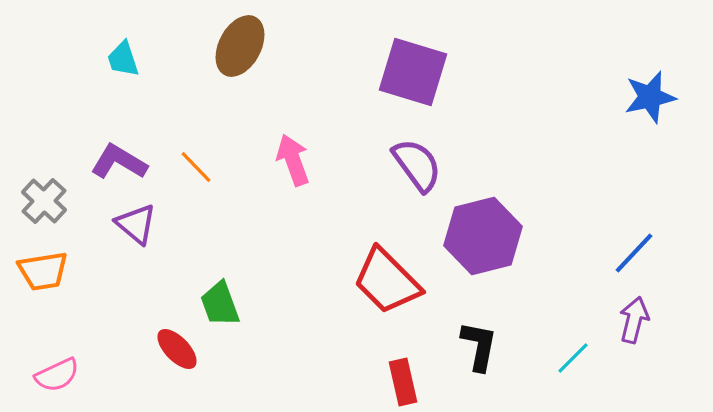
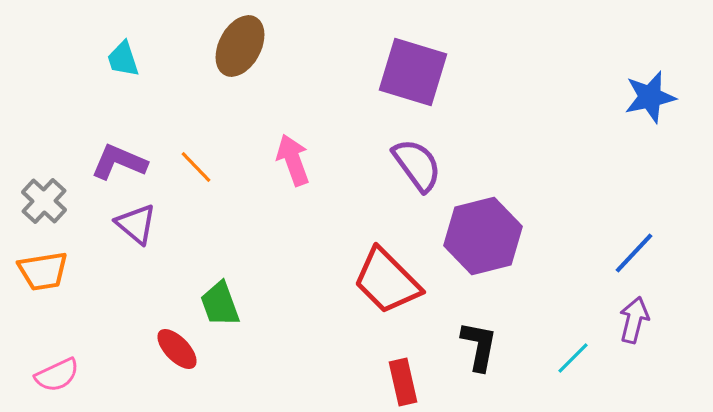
purple L-shape: rotated 8 degrees counterclockwise
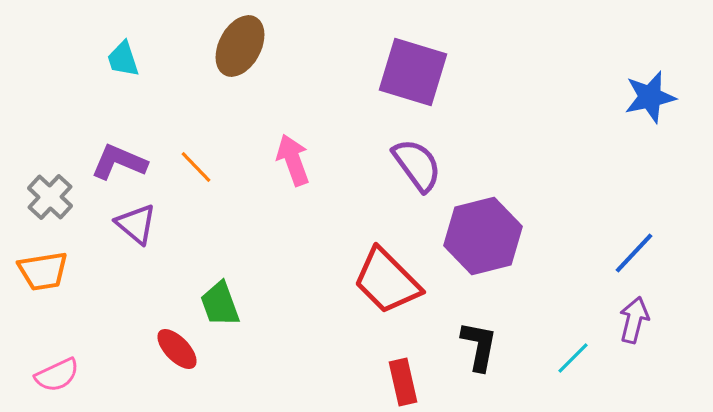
gray cross: moved 6 px right, 4 px up
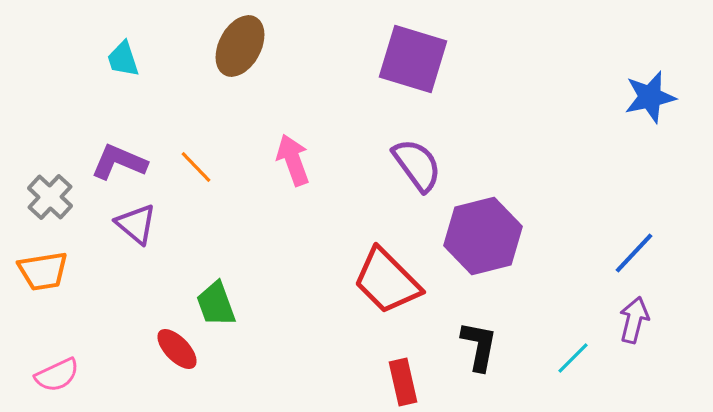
purple square: moved 13 px up
green trapezoid: moved 4 px left
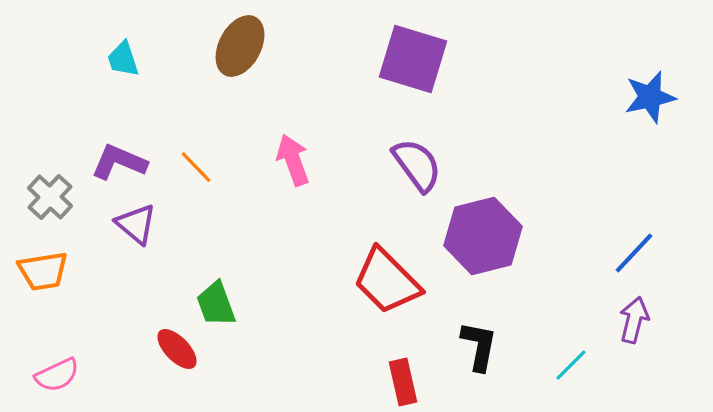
cyan line: moved 2 px left, 7 px down
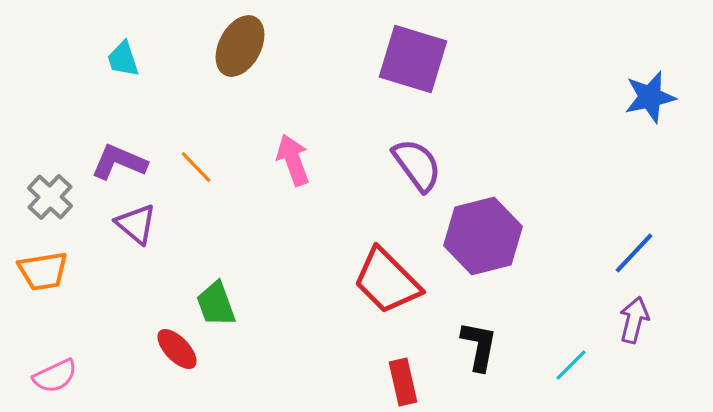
pink semicircle: moved 2 px left, 1 px down
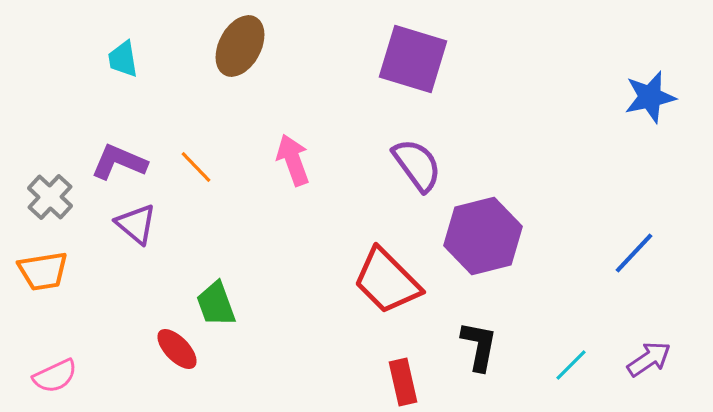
cyan trapezoid: rotated 9 degrees clockwise
purple arrow: moved 15 px right, 39 px down; rotated 42 degrees clockwise
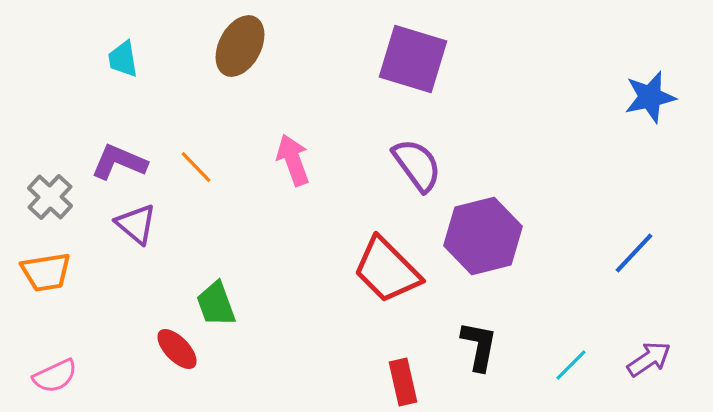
orange trapezoid: moved 3 px right, 1 px down
red trapezoid: moved 11 px up
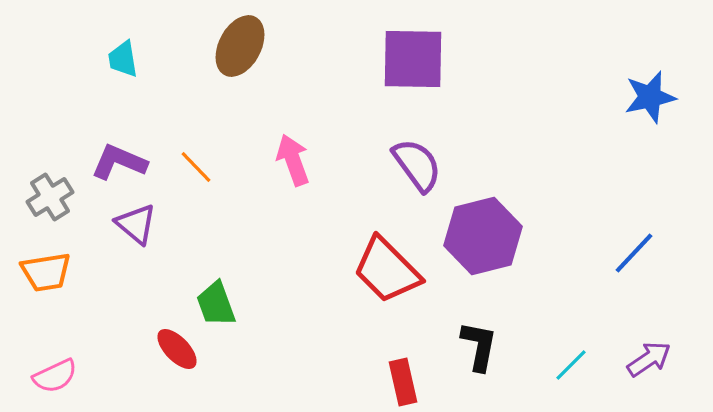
purple square: rotated 16 degrees counterclockwise
gray cross: rotated 15 degrees clockwise
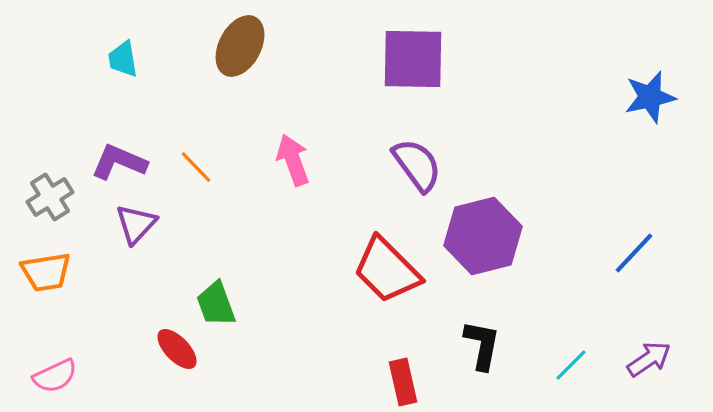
purple triangle: rotated 33 degrees clockwise
black L-shape: moved 3 px right, 1 px up
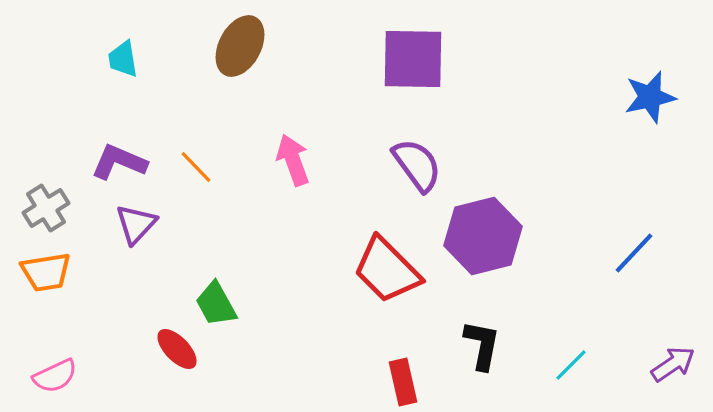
gray cross: moved 4 px left, 11 px down
green trapezoid: rotated 9 degrees counterclockwise
purple arrow: moved 24 px right, 5 px down
